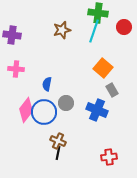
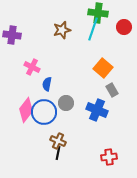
cyan line: moved 1 px left, 2 px up
pink cross: moved 16 px right, 2 px up; rotated 21 degrees clockwise
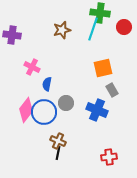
green cross: moved 2 px right
orange square: rotated 36 degrees clockwise
